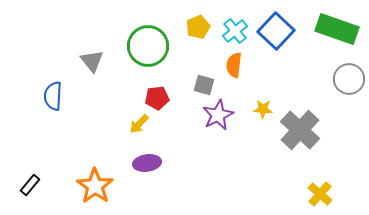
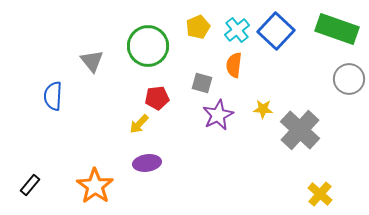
cyan cross: moved 2 px right, 1 px up
gray square: moved 2 px left, 2 px up
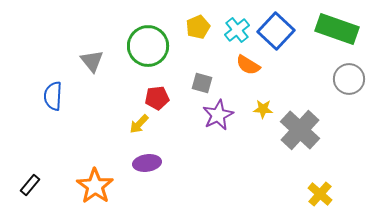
orange semicircle: moved 14 px right; rotated 65 degrees counterclockwise
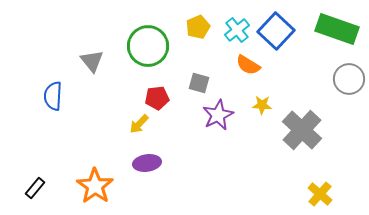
gray square: moved 3 px left
yellow star: moved 1 px left, 4 px up
gray cross: moved 2 px right
black rectangle: moved 5 px right, 3 px down
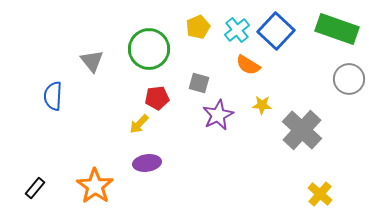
green circle: moved 1 px right, 3 px down
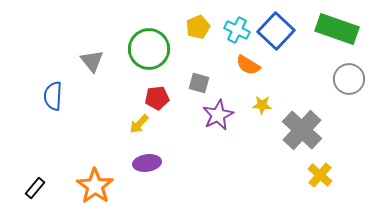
cyan cross: rotated 25 degrees counterclockwise
yellow cross: moved 19 px up
